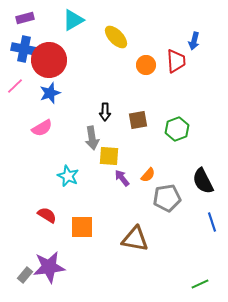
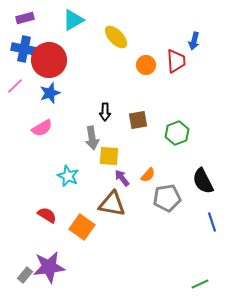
green hexagon: moved 4 px down
orange square: rotated 35 degrees clockwise
brown triangle: moved 23 px left, 35 px up
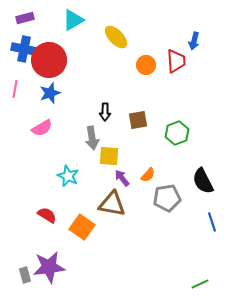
pink line: moved 3 px down; rotated 36 degrees counterclockwise
gray rectangle: rotated 56 degrees counterclockwise
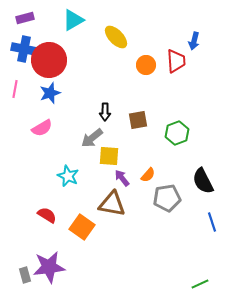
gray arrow: rotated 60 degrees clockwise
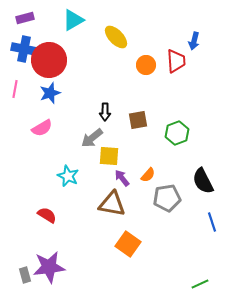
orange square: moved 46 px right, 17 px down
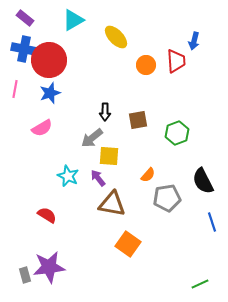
purple rectangle: rotated 54 degrees clockwise
purple arrow: moved 24 px left
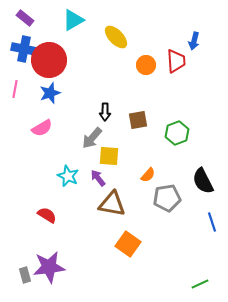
gray arrow: rotated 10 degrees counterclockwise
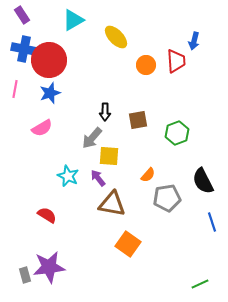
purple rectangle: moved 3 px left, 3 px up; rotated 18 degrees clockwise
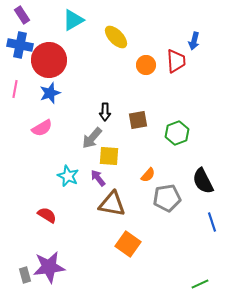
blue cross: moved 4 px left, 4 px up
